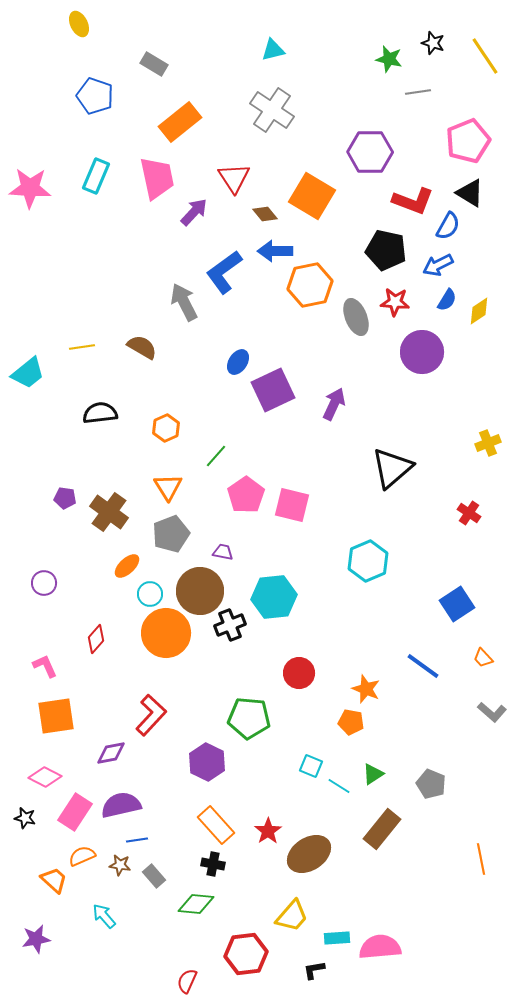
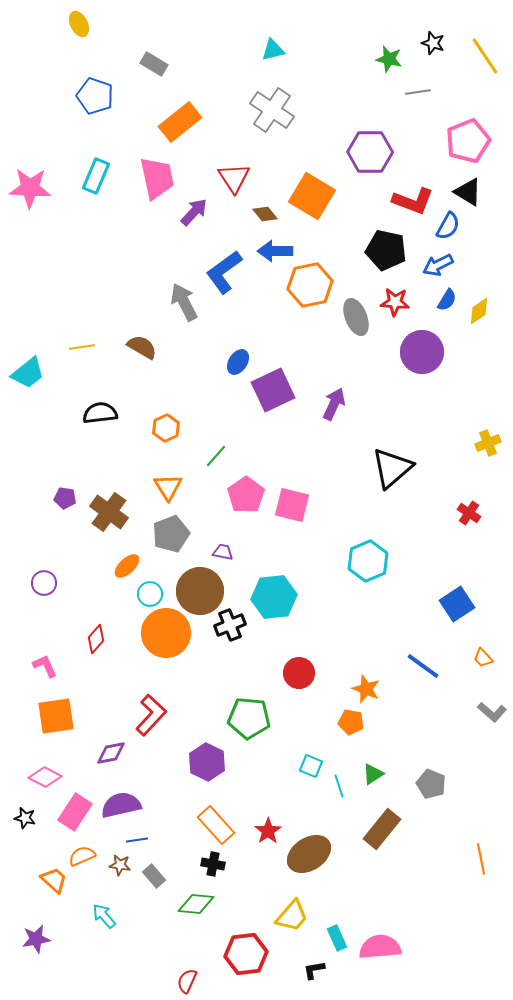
black triangle at (470, 193): moved 2 px left, 1 px up
cyan line at (339, 786): rotated 40 degrees clockwise
cyan rectangle at (337, 938): rotated 70 degrees clockwise
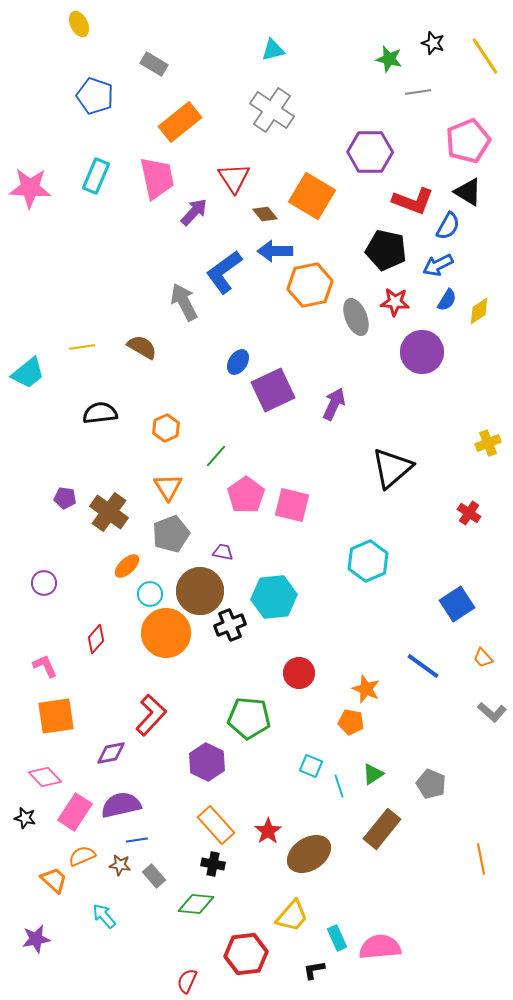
pink diamond at (45, 777): rotated 20 degrees clockwise
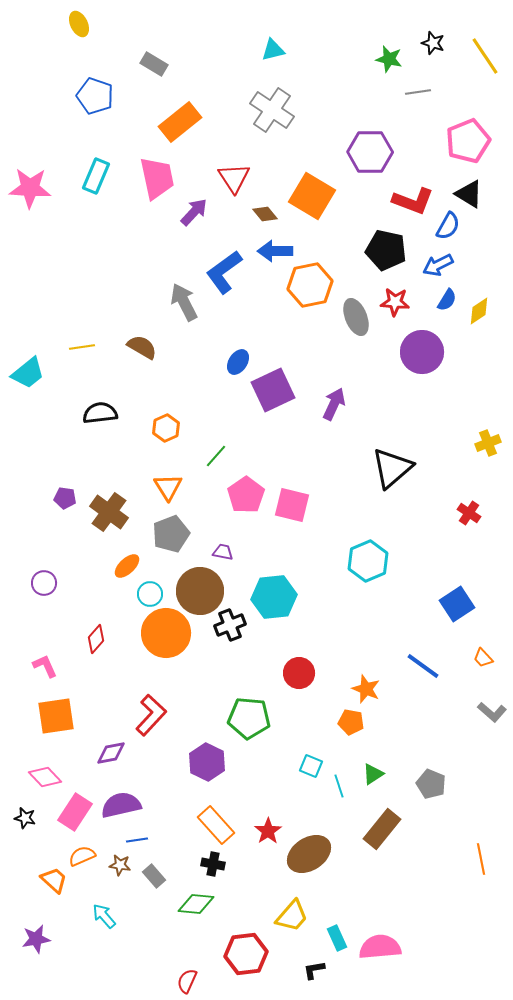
black triangle at (468, 192): moved 1 px right, 2 px down
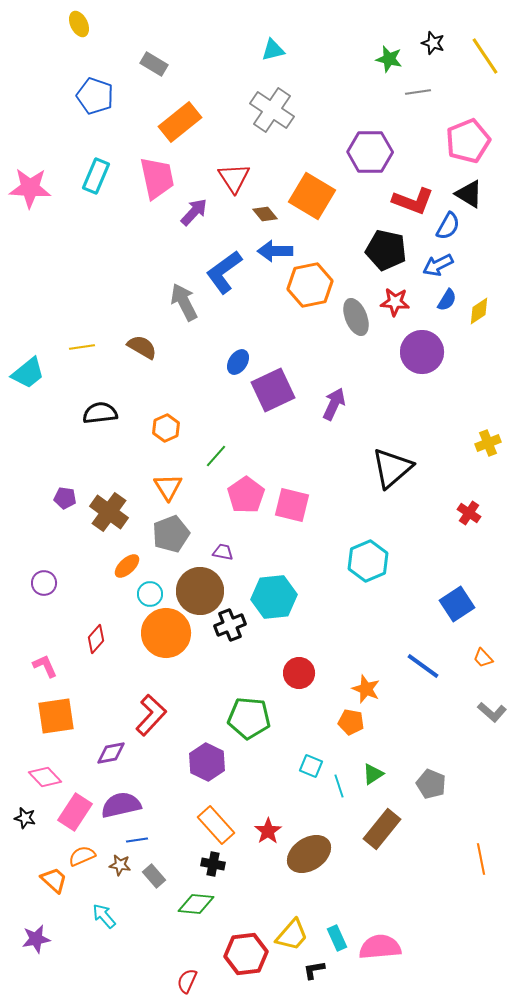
yellow trapezoid at (292, 916): moved 19 px down
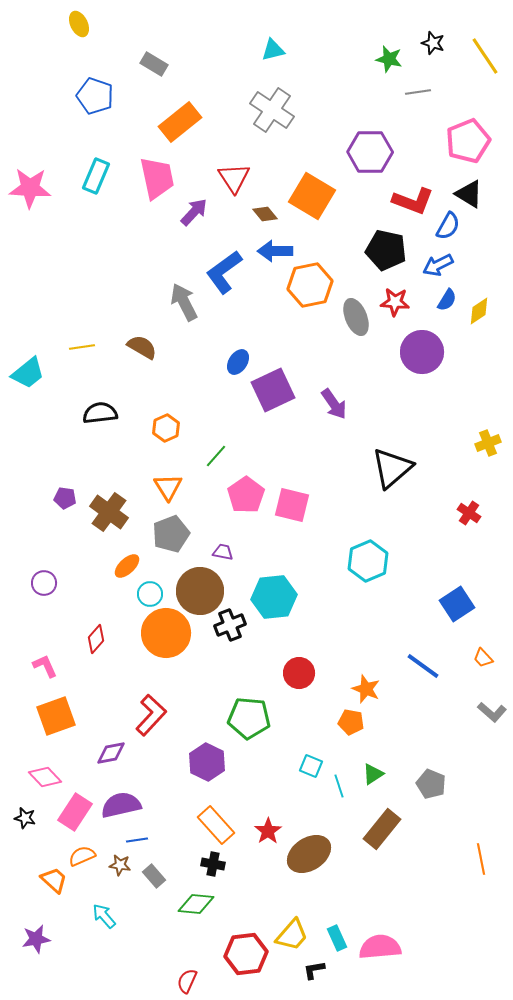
purple arrow at (334, 404): rotated 120 degrees clockwise
orange square at (56, 716): rotated 12 degrees counterclockwise
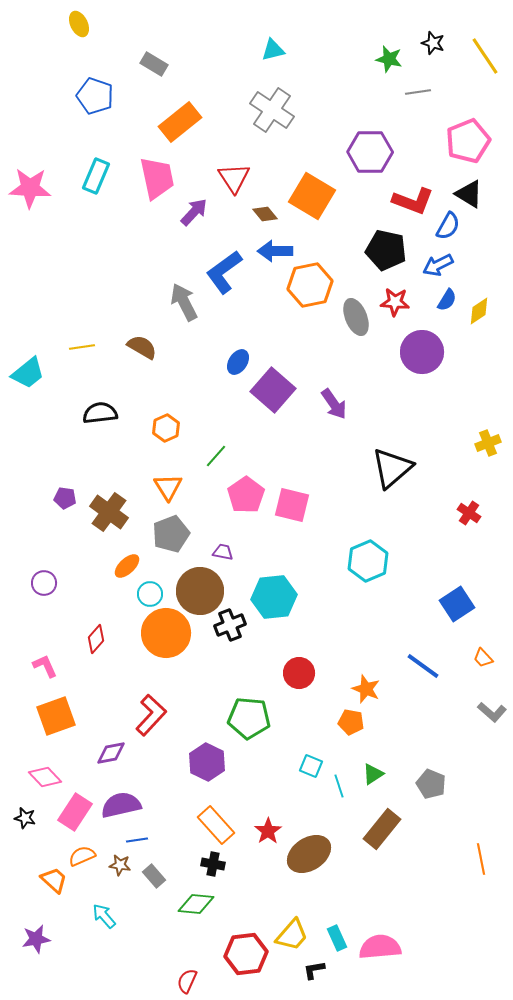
purple square at (273, 390): rotated 24 degrees counterclockwise
